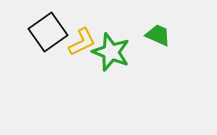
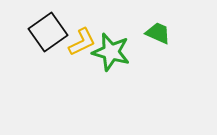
green trapezoid: moved 2 px up
green star: rotated 6 degrees counterclockwise
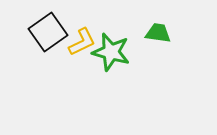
green trapezoid: rotated 16 degrees counterclockwise
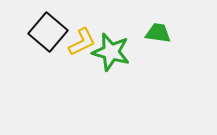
black square: rotated 15 degrees counterclockwise
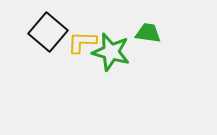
green trapezoid: moved 10 px left
yellow L-shape: rotated 152 degrees counterclockwise
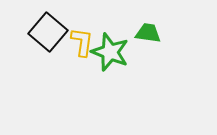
yellow L-shape: rotated 96 degrees clockwise
green star: moved 1 px left; rotated 6 degrees clockwise
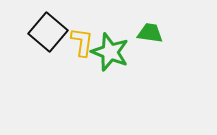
green trapezoid: moved 2 px right
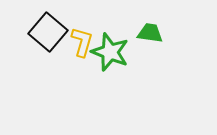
yellow L-shape: rotated 8 degrees clockwise
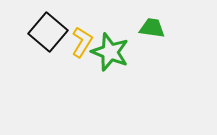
green trapezoid: moved 2 px right, 5 px up
yellow L-shape: rotated 16 degrees clockwise
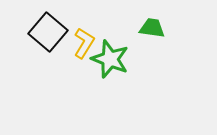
yellow L-shape: moved 2 px right, 1 px down
green star: moved 7 px down
